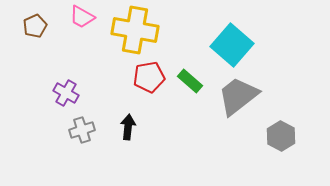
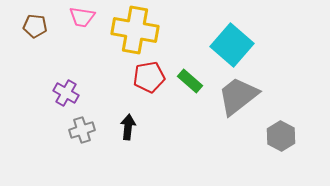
pink trapezoid: rotated 20 degrees counterclockwise
brown pentagon: rotated 30 degrees clockwise
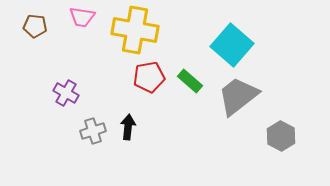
gray cross: moved 11 px right, 1 px down
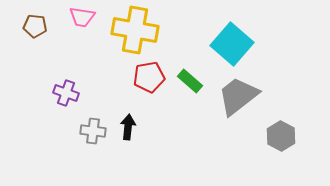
cyan square: moved 1 px up
purple cross: rotated 10 degrees counterclockwise
gray cross: rotated 25 degrees clockwise
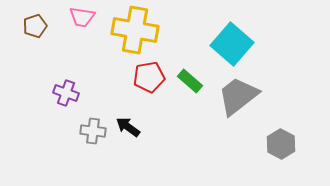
brown pentagon: rotated 25 degrees counterclockwise
black arrow: rotated 60 degrees counterclockwise
gray hexagon: moved 8 px down
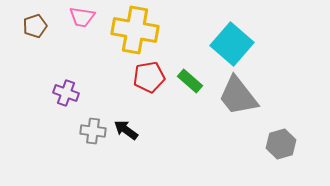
gray trapezoid: rotated 90 degrees counterclockwise
black arrow: moved 2 px left, 3 px down
gray hexagon: rotated 16 degrees clockwise
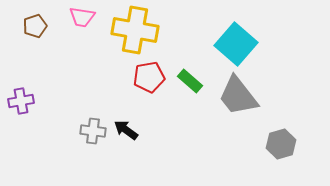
cyan square: moved 4 px right
purple cross: moved 45 px left, 8 px down; rotated 30 degrees counterclockwise
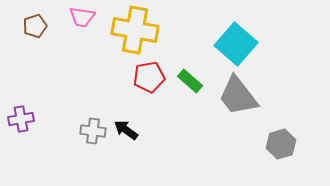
purple cross: moved 18 px down
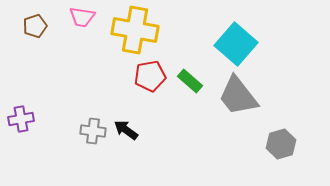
red pentagon: moved 1 px right, 1 px up
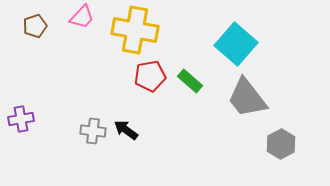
pink trapezoid: rotated 56 degrees counterclockwise
gray trapezoid: moved 9 px right, 2 px down
gray hexagon: rotated 12 degrees counterclockwise
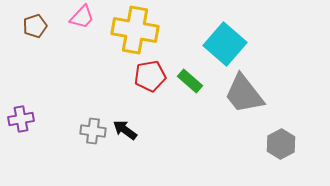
cyan square: moved 11 px left
gray trapezoid: moved 3 px left, 4 px up
black arrow: moved 1 px left
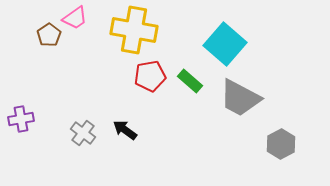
pink trapezoid: moved 7 px left, 1 px down; rotated 12 degrees clockwise
brown pentagon: moved 14 px right, 9 px down; rotated 15 degrees counterclockwise
yellow cross: moved 1 px left
gray trapezoid: moved 4 px left, 4 px down; rotated 24 degrees counterclockwise
gray cross: moved 10 px left, 2 px down; rotated 30 degrees clockwise
